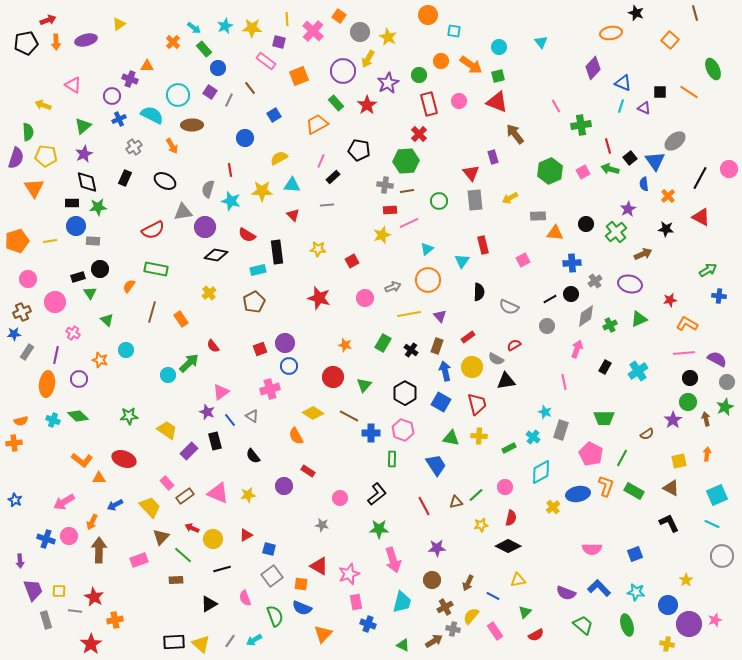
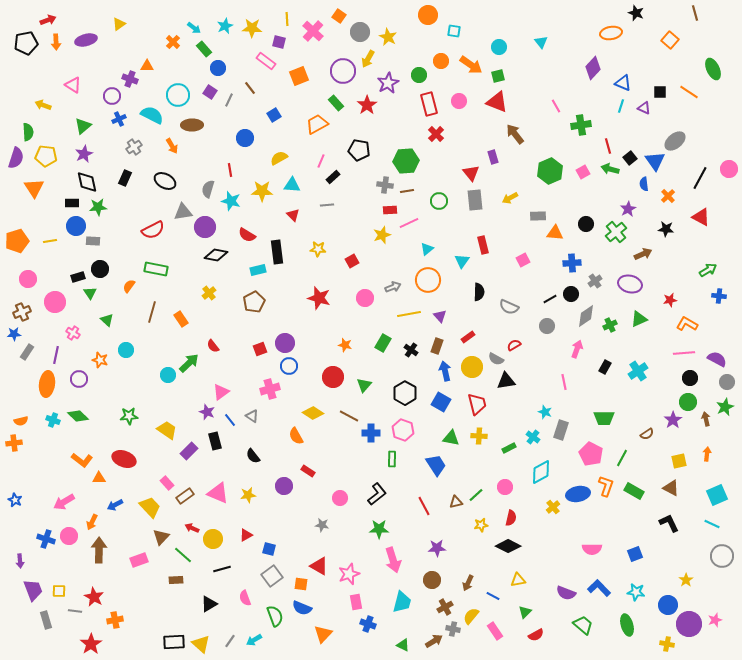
red cross at (419, 134): moved 17 px right
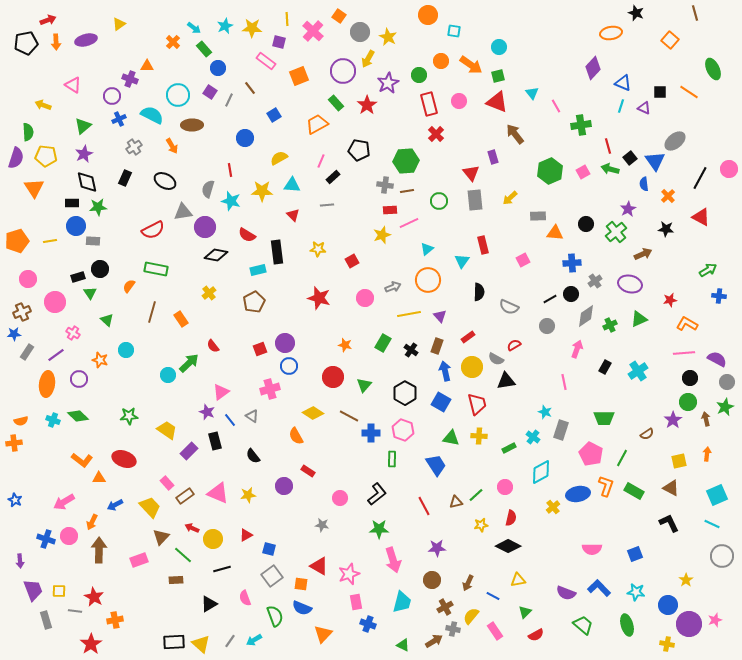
cyan triangle at (541, 42): moved 9 px left, 51 px down
yellow arrow at (510, 198): rotated 14 degrees counterclockwise
purple line at (56, 355): rotated 42 degrees clockwise
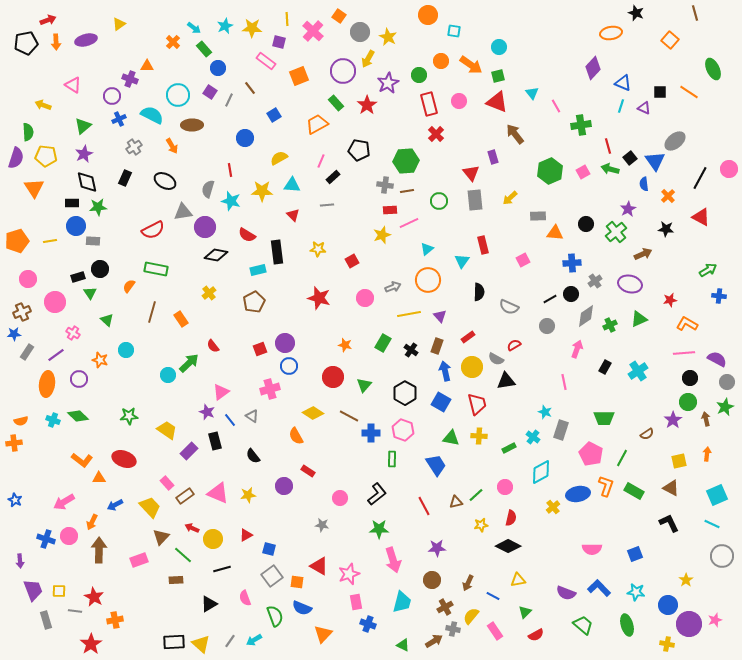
orange square at (301, 584): moved 4 px left, 2 px up
